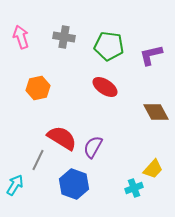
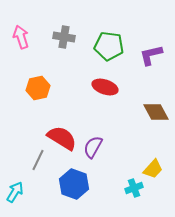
red ellipse: rotated 15 degrees counterclockwise
cyan arrow: moved 7 px down
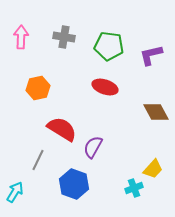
pink arrow: rotated 20 degrees clockwise
red semicircle: moved 9 px up
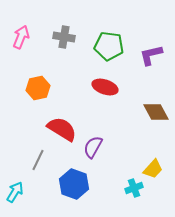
pink arrow: rotated 20 degrees clockwise
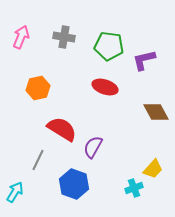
purple L-shape: moved 7 px left, 5 px down
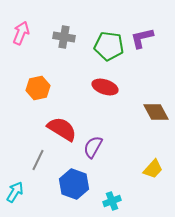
pink arrow: moved 4 px up
purple L-shape: moved 2 px left, 22 px up
cyan cross: moved 22 px left, 13 px down
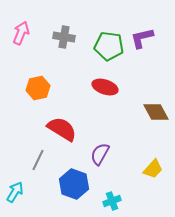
purple semicircle: moved 7 px right, 7 px down
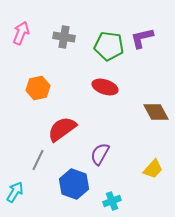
red semicircle: rotated 68 degrees counterclockwise
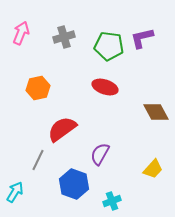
gray cross: rotated 25 degrees counterclockwise
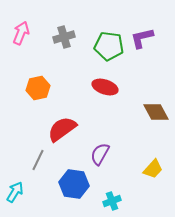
blue hexagon: rotated 12 degrees counterclockwise
